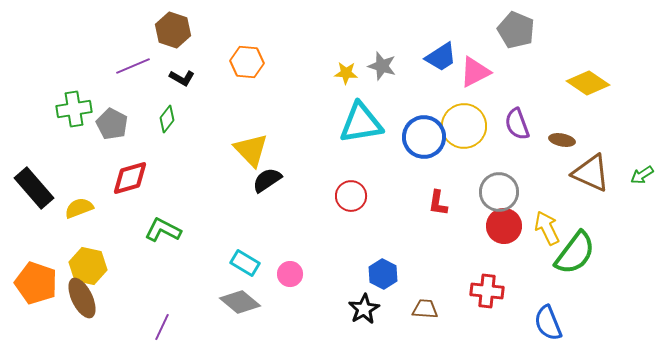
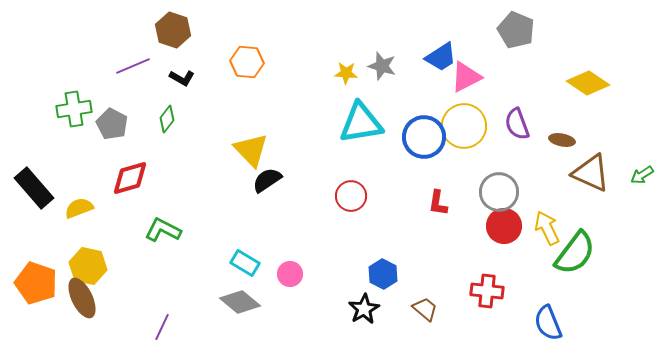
pink triangle at (475, 72): moved 9 px left, 5 px down
brown trapezoid at (425, 309): rotated 36 degrees clockwise
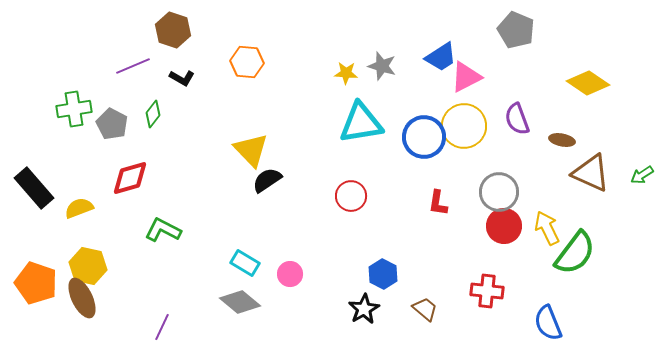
green diamond at (167, 119): moved 14 px left, 5 px up
purple semicircle at (517, 124): moved 5 px up
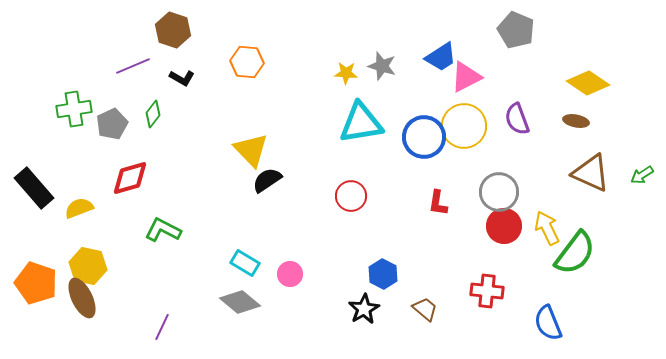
gray pentagon at (112, 124): rotated 20 degrees clockwise
brown ellipse at (562, 140): moved 14 px right, 19 px up
